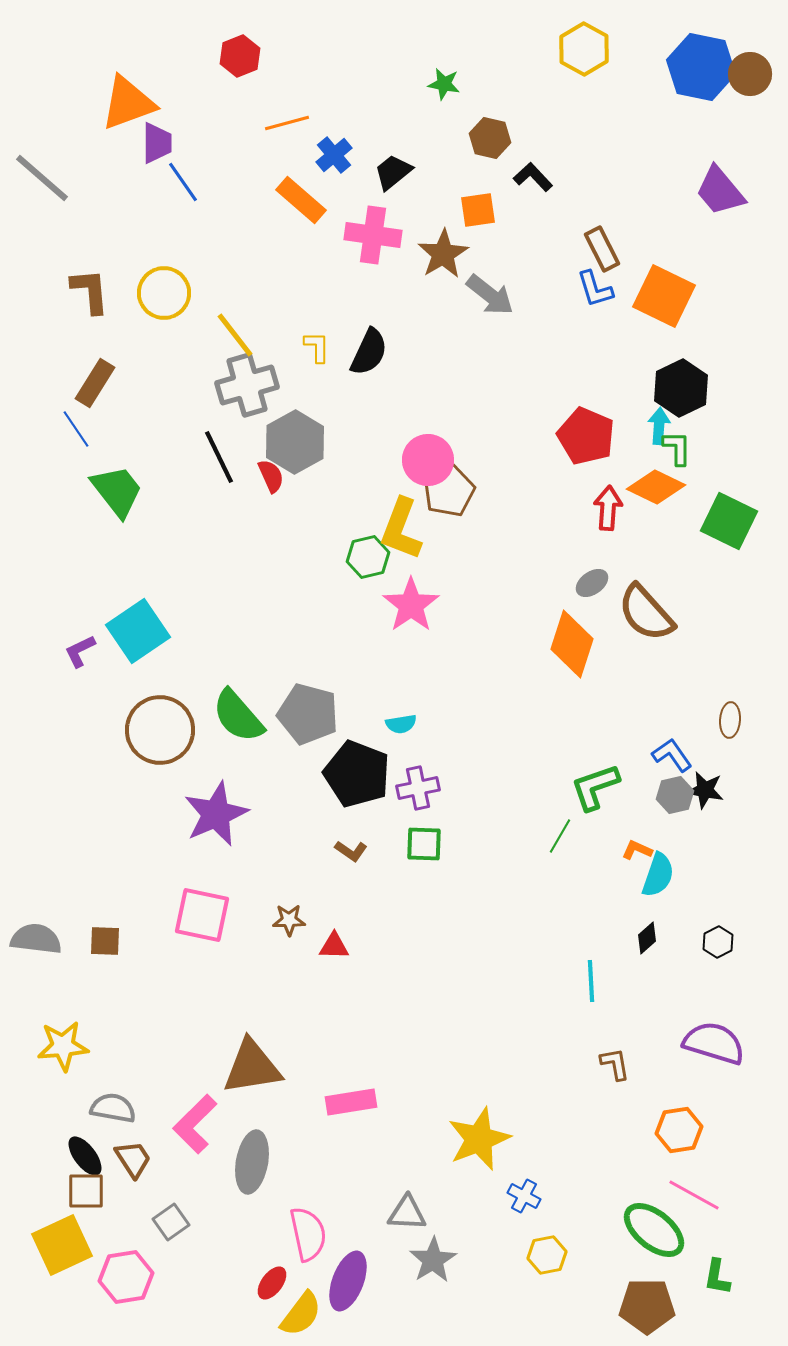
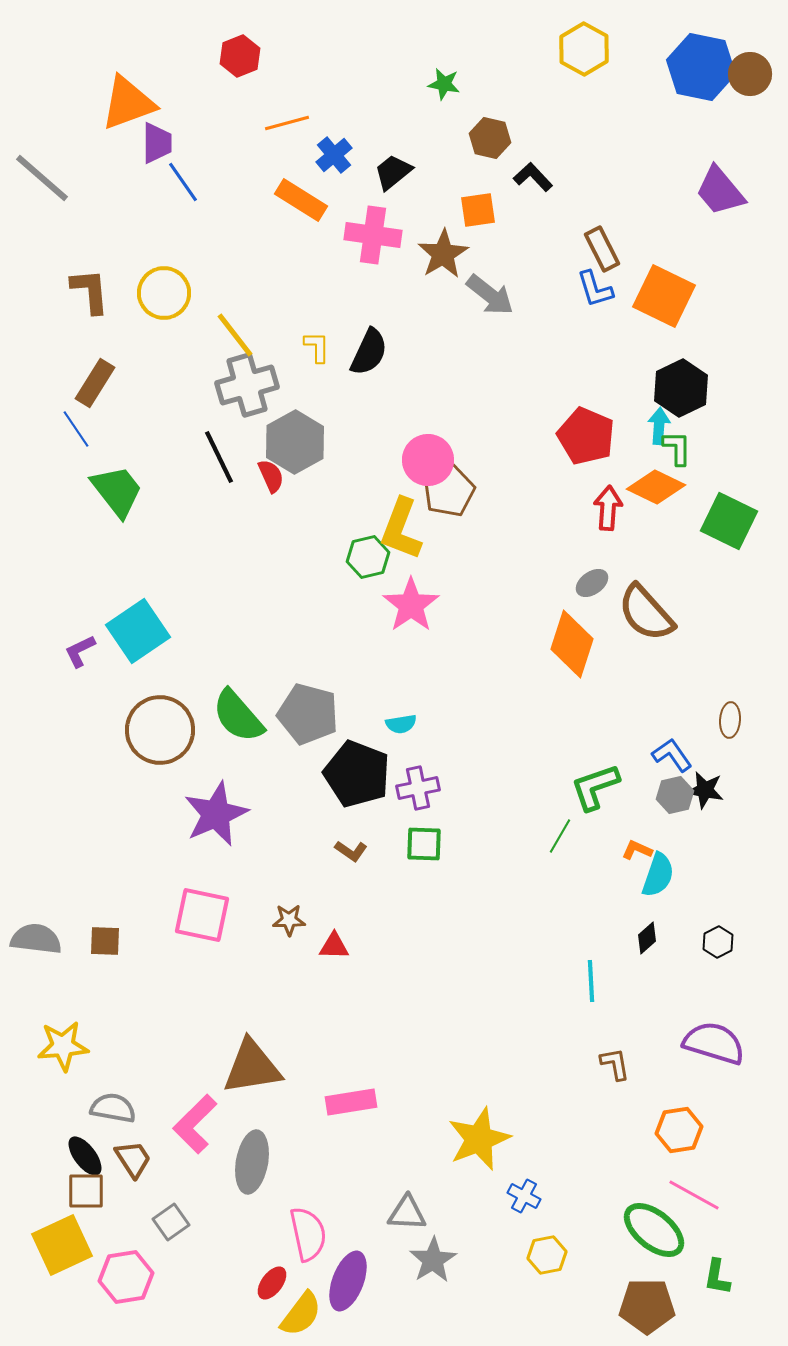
orange rectangle at (301, 200): rotated 9 degrees counterclockwise
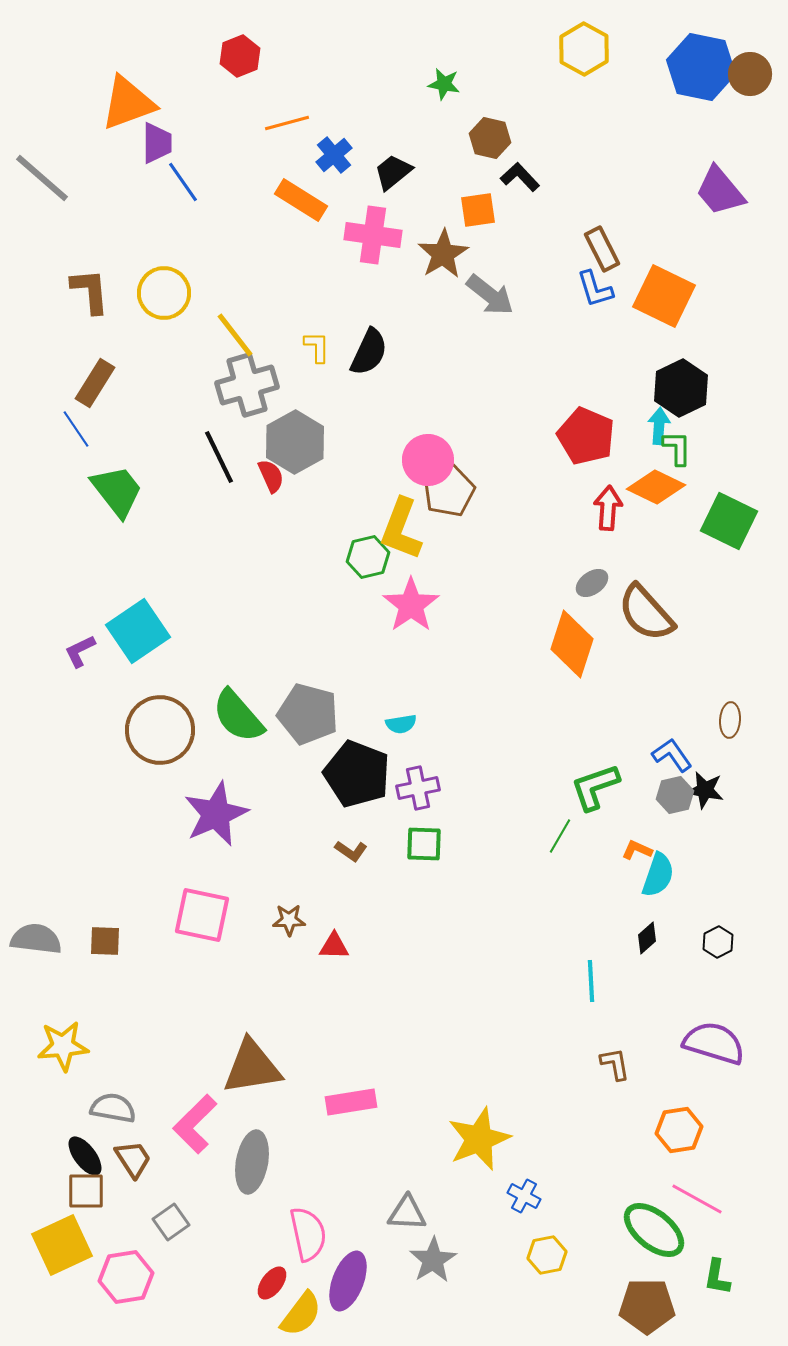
black L-shape at (533, 177): moved 13 px left
pink line at (694, 1195): moved 3 px right, 4 px down
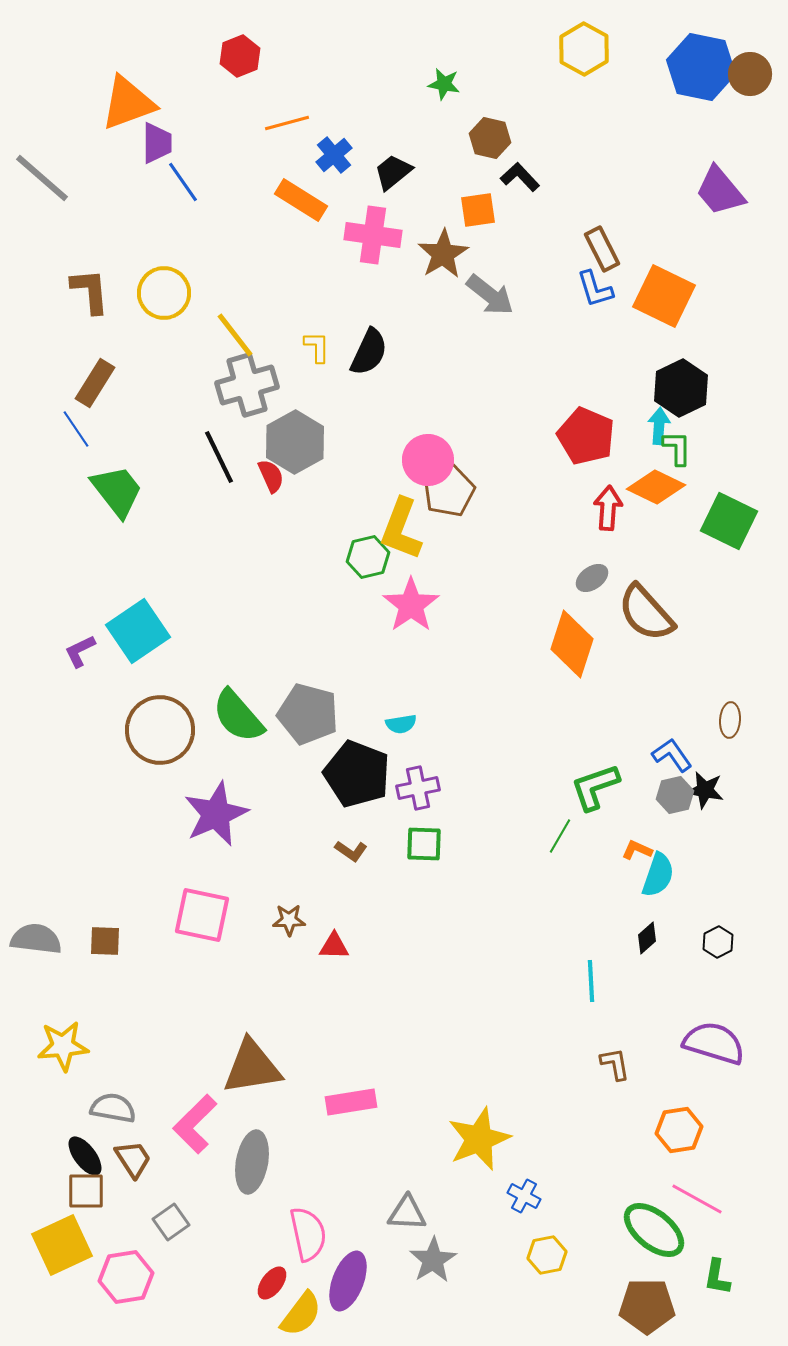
gray ellipse at (592, 583): moved 5 px up
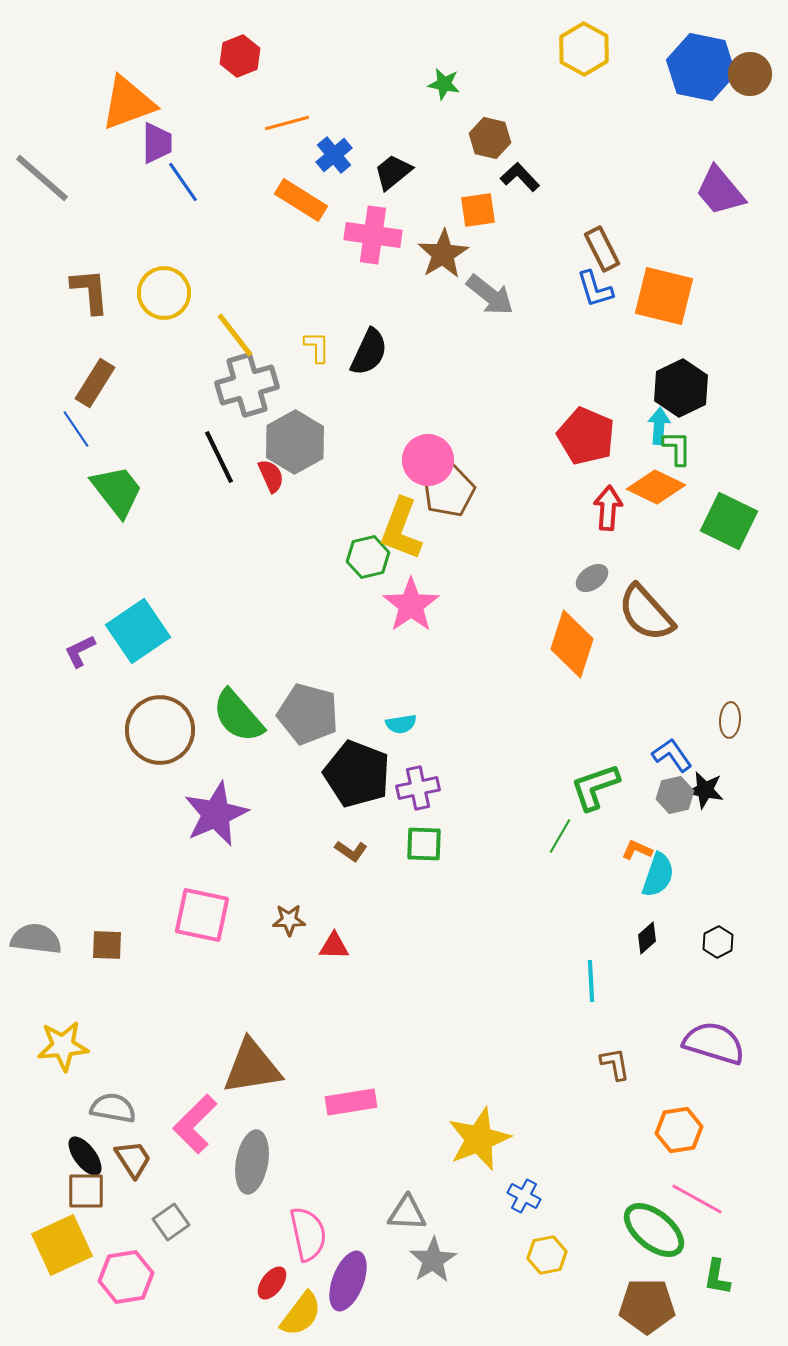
orange square at (664, 296): rotated 12 degrees counterclockwise
brown square at (105, 941): moved 2 px right, 4 px down
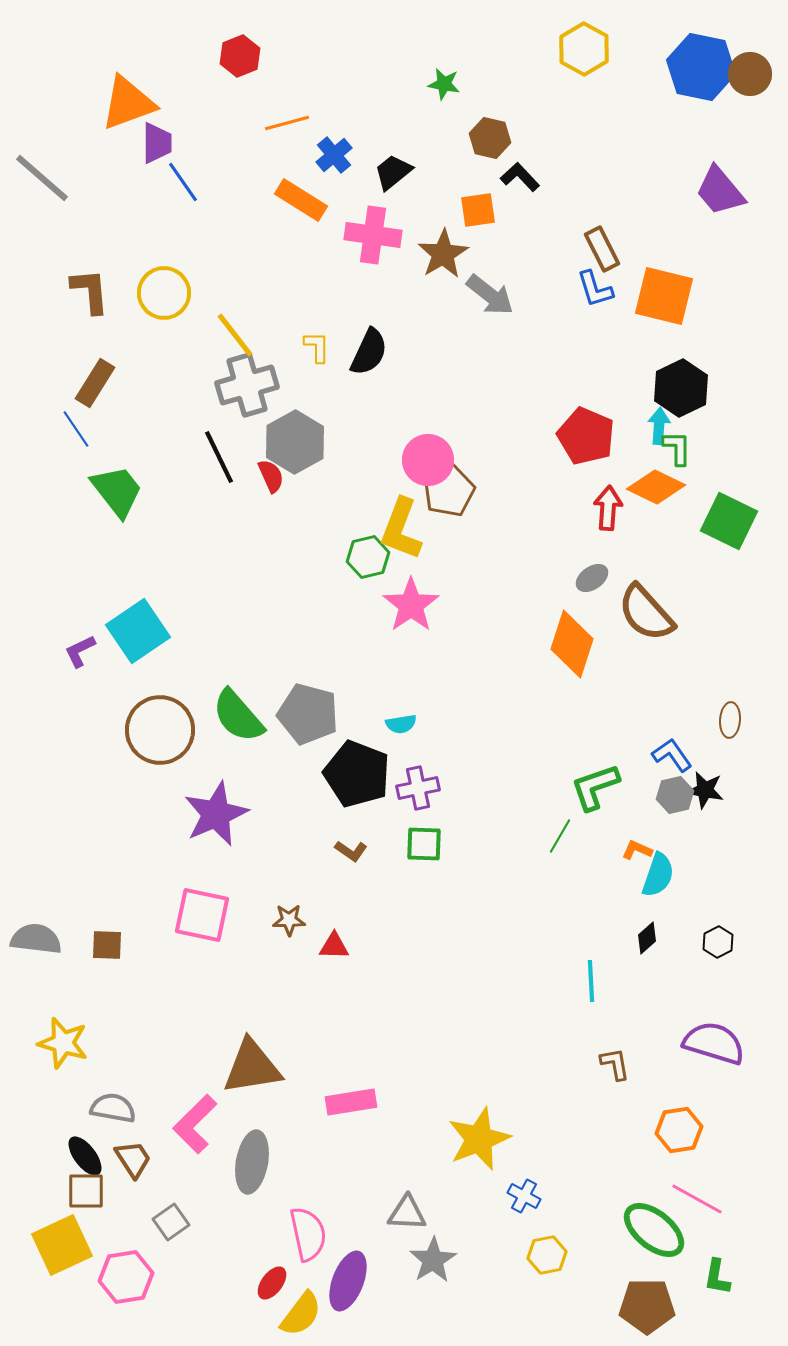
yellow star at (63, 1046): moved 3 px up; rotated 21 degrees clockwise
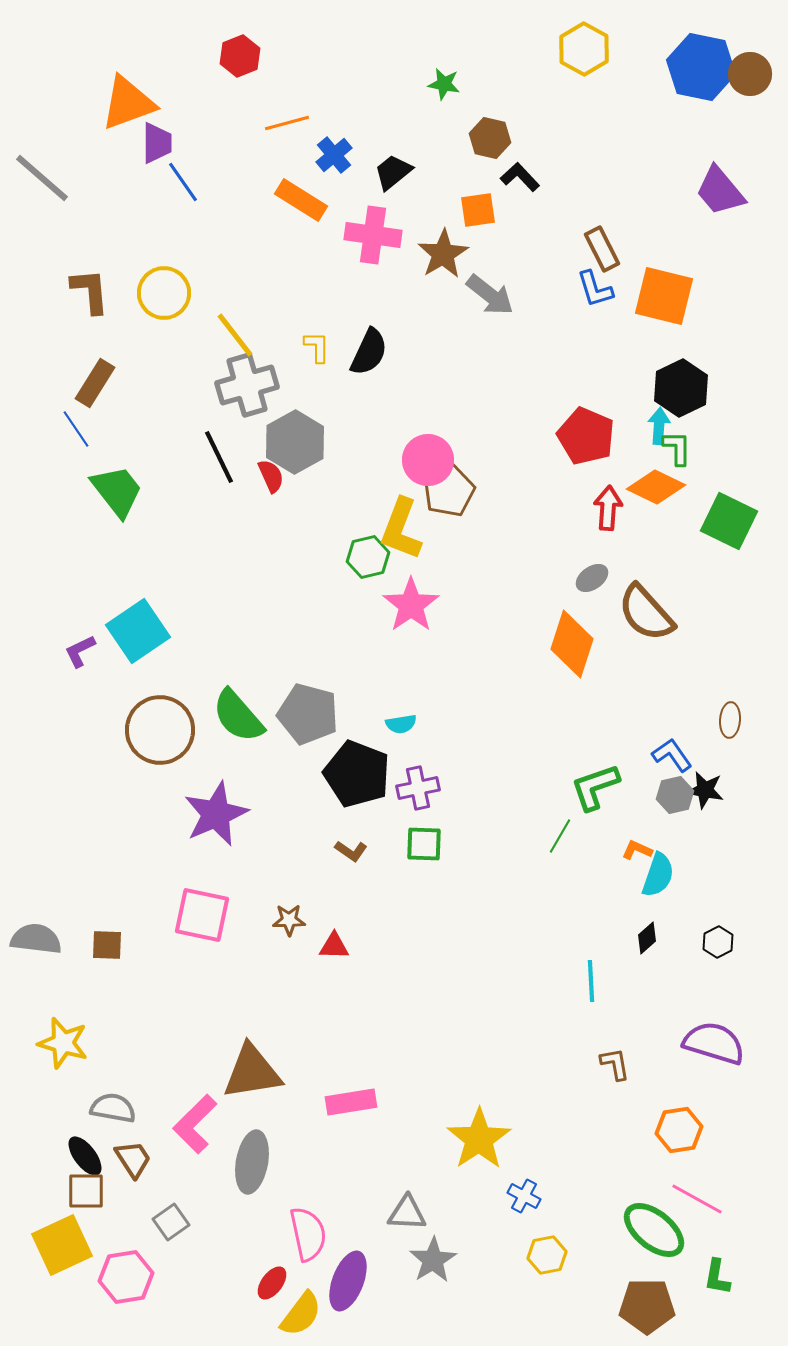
brown triangle at (252, 1067): moved 5 px down
yellow star at (479, 1139): rotated 12 degrees counterclockwise
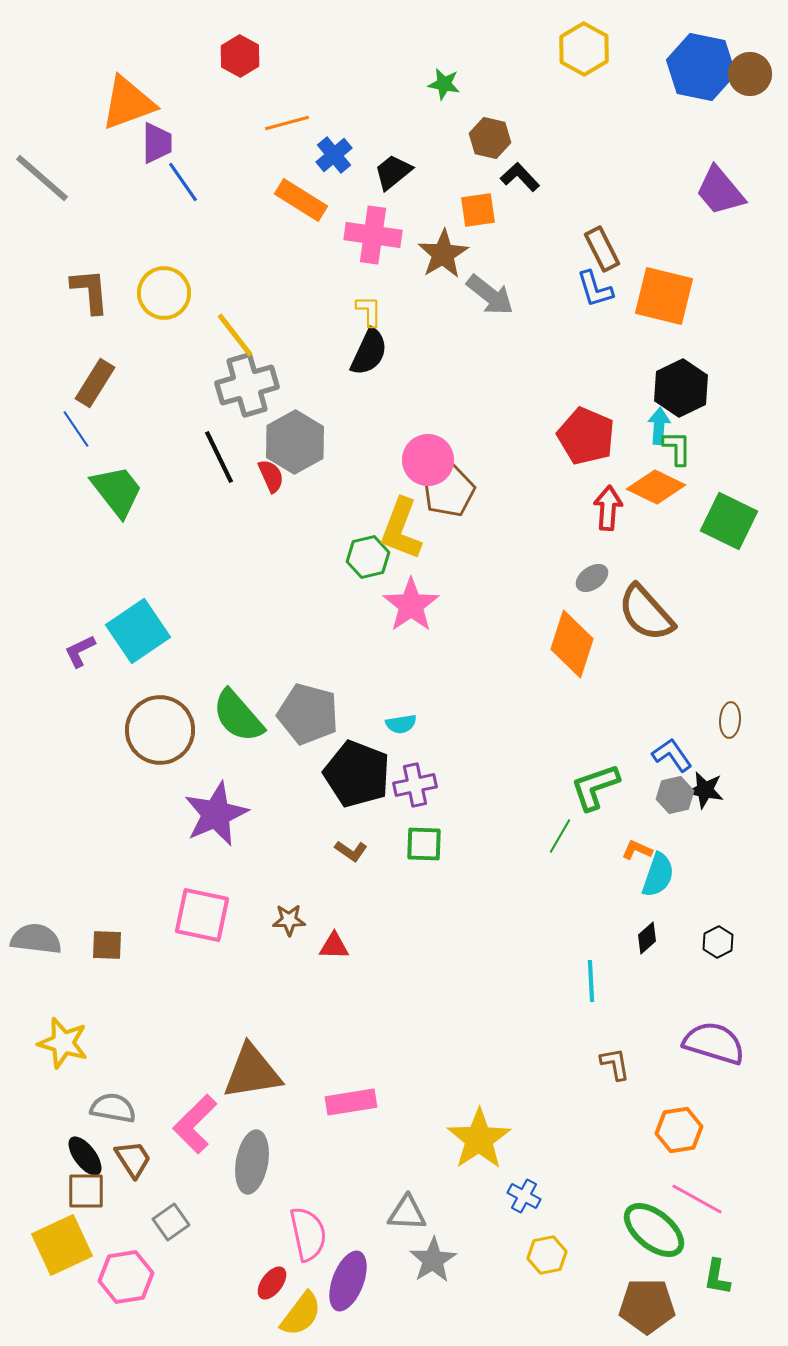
red hexagon at (240, 56): rotated 9 degrees counterclockwise
yellow L-shape at (317, 347): moved 52 px right, 36 px up
purple cross at (418, 788): moved 3 px left, 3 px up
